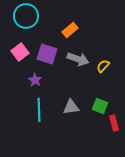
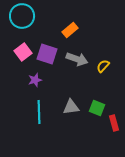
cyan circle: moved 4 px left
pink square: moved 3 px right
gray arrow: moved 1 px left
purple star: rotated 24 degrees clockwise
green square: moved 3 px left, 2 px down
cyan line: moved 2 px down
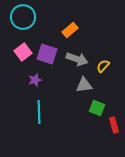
cyan circle: moved 1 px right, 1 px down
gray triangle: moved 13 px right, 22 px up
red rectangle: moved 2 px down
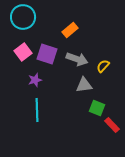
cyan line: moved 2 px left, 2 px up
red rectangle: moved 2 px left; rotated 28 degrees counterclockwise
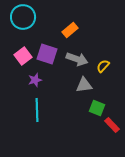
pink square: moved 4 px down
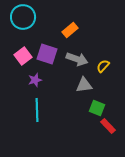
red rectangle: moved 4 px left, 1 px down
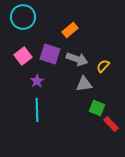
purple square: moved 3 px right
purple star: moved 2 px right, 1 px down; rotated 16 degrees counterclockwise
gray triangle: moved 1 px up
red rectangle: moved 3 px right, 2 px up
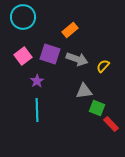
gray triangle: moved 7 px down
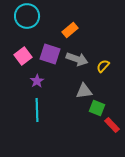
cyan circle: moved 4 px right, 1 px up
red rectangle: moved 1 px right, 1 px down
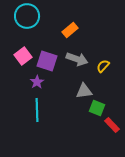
purple square: moved 3 px left, 7 px down
purple star: moved 1 px down
